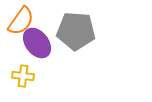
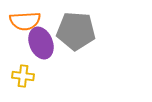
orange semicircle: moved 4 px right; rotated 52 degrees clockwise
purple ellipse: moved 4 px right; rotated 16 degrees clockwise
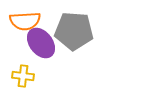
gray pentagon: moved 2 px left
purple ellipse: rotated 16 degrees counterclockwise
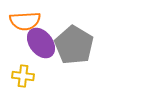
gray pentagon: moved 14 px down; rotated 27 degrees clockwise
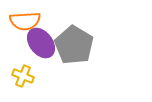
yellow cross: rotated 15 degrees clockwise
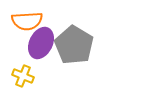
orange semicircle: moved 2 px right
purple ellipse: rotated 64 degrees clockwise
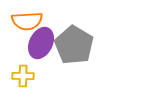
yellow cross: rotated 20 degrees counterclockwise
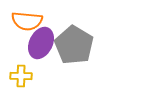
orange semicircle: rotated 8 degrees clockwise
yellow cross: moved 2 px left
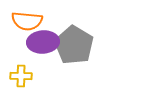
purple ellipse: moved 2 px right, 1 px up; rotated 60 degrees clockwise
